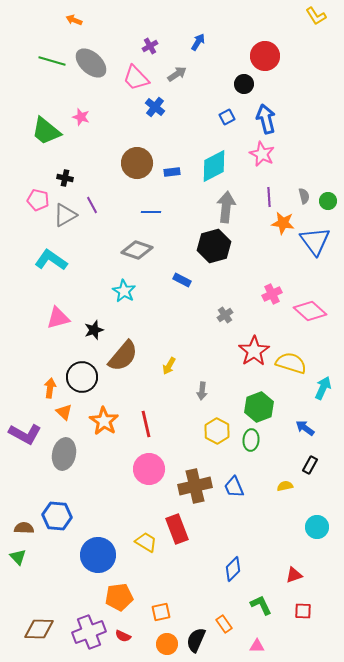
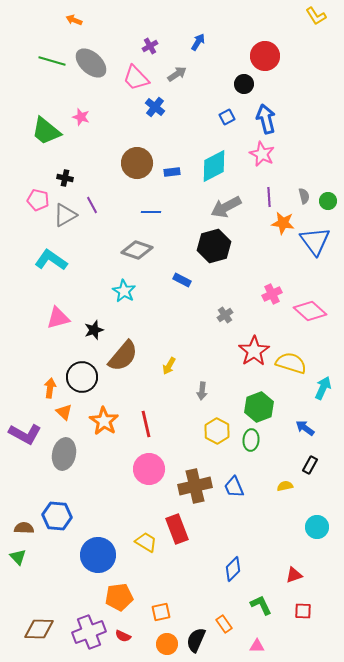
gray arrow at (226, 207): rotated 124 degrees counterclockwise
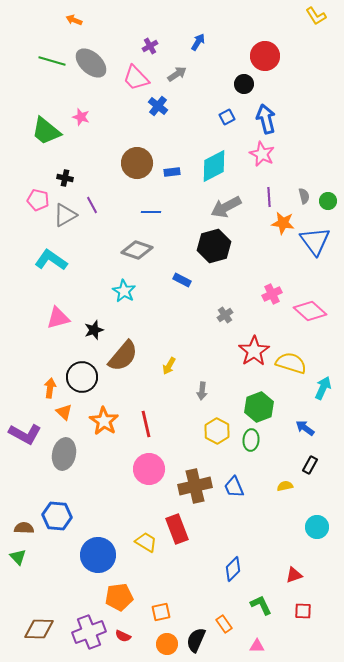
blue cross at (155, 107): moved 3 px right, 1 px up
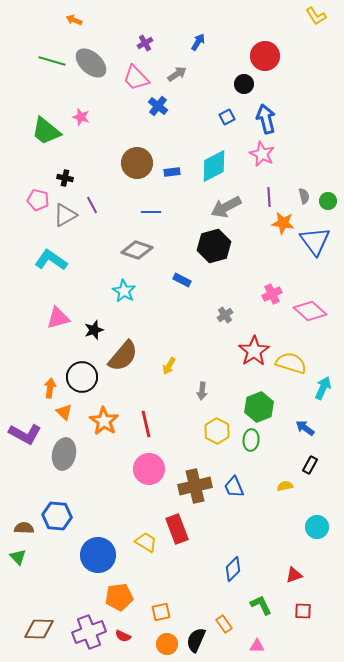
purple cross at (150, 46): moved 5 px left, 3 px up
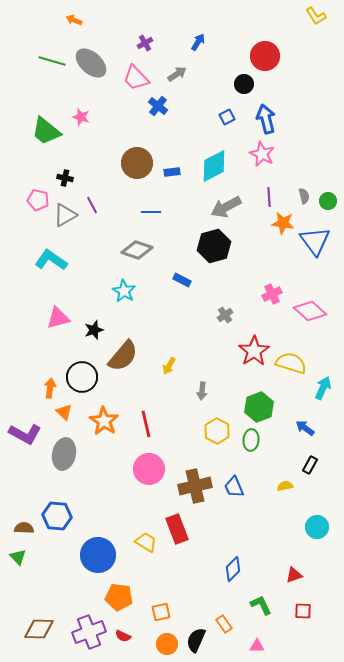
orange pentagon at (119, 597): rotated 16 degrees clockwise
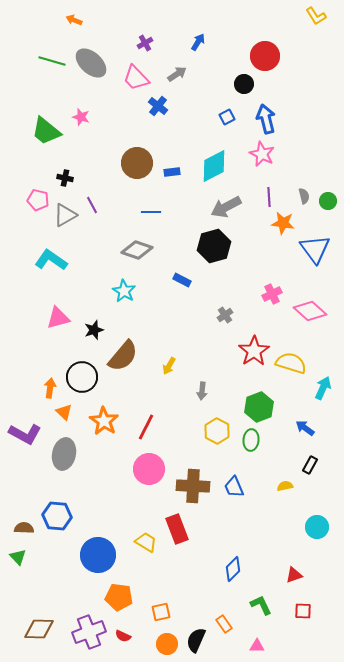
blue triangle at (315, 241): moved 8 px down
red line at (146, 424): moved 3 px down; rotated 40 degrees clockwise
brown cross at (195, 486): moved 2 px left; rotated 16 degrees clockwise
